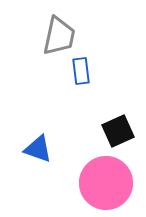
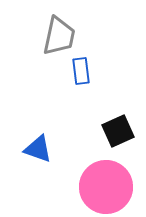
pink circle: moved 4 px down
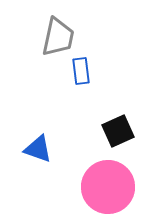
gray trapezoid: moved 1 px left, 1 px down
pink circle: moved 2 px right
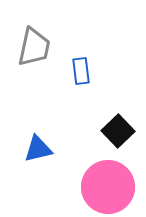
gray trapezoid: moved 24 px left, 10 px down
black square: rotated 20 degrees counterclockwise
blue triangle: rotated 32 degrees counterclockwise
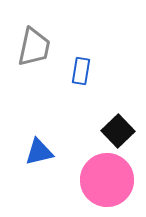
blue rectangle: rotated 16 degrees clockwise
blue triangle: moved 1 px right, 3 px down
pink circle: moved 1 px left, 7 px up
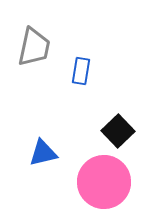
blue triangle: moved 4 px right, 1 px down
pink circle: moved 3 px left, 2 px down
